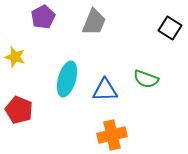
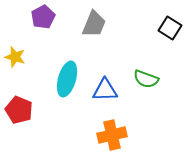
gray trapezoid: moved 2 px down
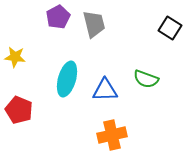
purple pentagon: moved 15 px right
gray trapezoid: rotated 36 degrees counterclockwise
yellow star: rotated 10 degrees counterclockwise
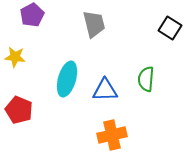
purple pentagon: moved 26 px left, 2 px up
green semicircle: rotated 75 degrees clockwise
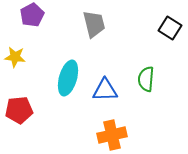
cyan ellipse: moved 1 px right, 1 px up
red pentagon: rotated 28 degrees counterclockwise
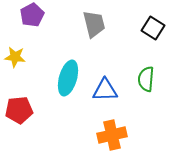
black square: moved 17 px left
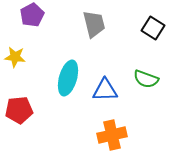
green semicircle: rotated 75 degrees counterclockwise
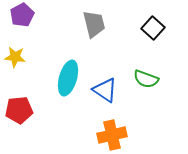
purple pentagon: moved 10 px left
black square: rotated 10 degrees clockwise
blue triangle: rotated 36 degrees clockwise
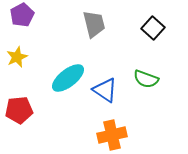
yellow star: moved 2 px right; rotated 30 degrees counterclockwise
cyan ellipse: rotated 36 degrees clockwise
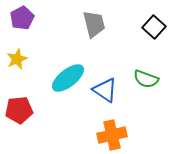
purple pentagon: moved 3 px down
black square: moved 1 px right, 1 px up
yellow star: moved 2 px down
